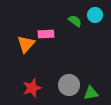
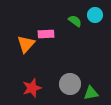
gray circle: moved 1 px right, 1 px up
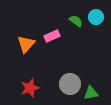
cyan circle: moved 1 px right, 2 px down
green semicircle: moved 1 px right
pink rectangle: moved 6 px right, 2 px down; rotated 21 degrees counterclockwise
red star: moved 2 px left
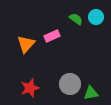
green semicircle: moved 2 px up
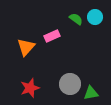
cyan circle: moved 1 px left
orange triangle: moved 3 px down
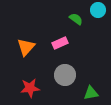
cyan circle: moved 3 px right, 7 px up
pink rectangle: moved 8 px right, 7 px down
gray circle: moved 5 px left, 9 px up
red star: rotated 12 degrees clockwise
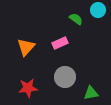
gray circle: moved 2 px down
red star: moved 2 px left
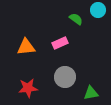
orange triangle: rotated 42 degrees clockwise
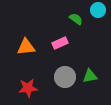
green triangle: moved 1 px left, 17 px up
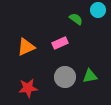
orange triangle: rotated 18 degrees counterclockwise
